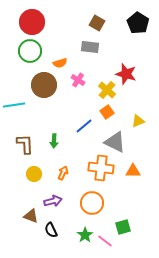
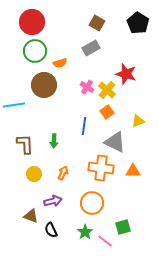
gray rectangle: moved 1 px right, 1 px down; rotated 36 degrees counterclockwise
green circle: moved 5 px right
pink cross: moved 9 px right, 7 px down
blue line: rotated 42 degrees counterclockwise
green star: moved 3 px up
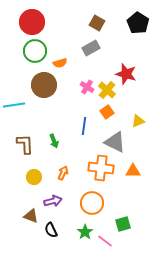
green arrow: rotated 24 degrees counterclockwise
yellow circle: moved 3 px down
green square: moved 3 px up
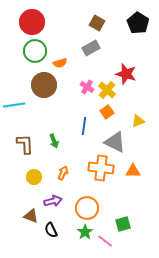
orange circle: moved 5 px left, 5 px down
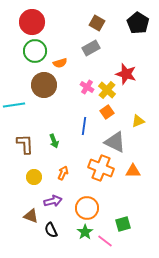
orange cross: rotated 15 degrees clockwise
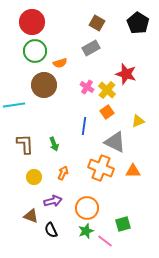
green arrow: moved 3 px down
green star: moved 1 px right, 1 px up; rotated 14 degrees clockwise
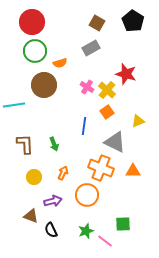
black pentagon: moved 5 px left, 2 px up
orange circle: moved 13 px up
green square: rotated 14 degrees clockwise
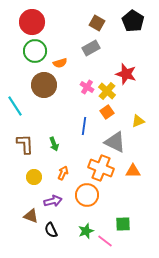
yellow cross: moved 1 px down
cyan line: moved 1 px right, 1 px down; rotated 65 degrees clockwise
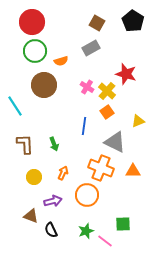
orange semicircle: moved 1 px right, 2 px up
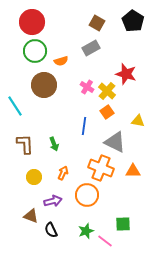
yellow triangle: rotated 32 degrees clockwise
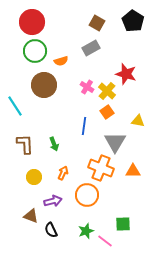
gray triangle: rotated 35 degrees clockwise
